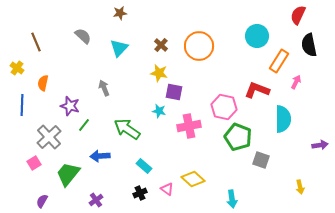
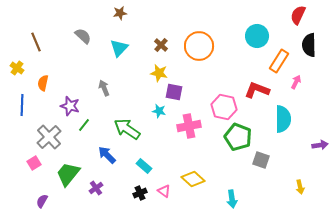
black semicircle: rotated 10 degrees clockwise
blue arrow: moved 7 px right, 1 px up; rotated 48 degrees clockwise
pink triangle: moved 3 px left, 2 px down
purple cross: moved 12 px up
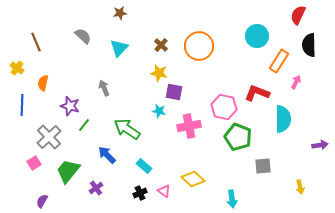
red L-shape: moved 3 px down
gray square: moved 2 px right, 6 px down; rotated 24 degrees counterclockwise
green trapezoid: moved 3 px up
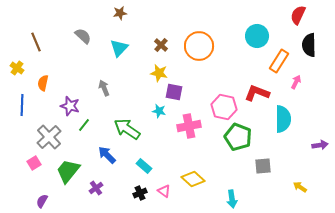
yellow arrow: rotated 136 degrees clockwise
